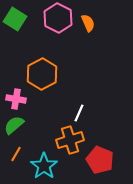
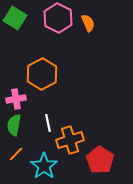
green square: moved 1 px up
pink cross: rotated 18 degrees counterclockwise
white line: moved 31 px left, 10 px down; rotated 36 degrees counterclockwise
green semicircle: rotated 40 degrees counterclockwise
orange line: rotated 14 degrees clockwise
red pentagon: rotated 12 degrees clockwise
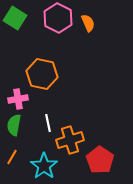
orange hexagon: rotated 20 degrees counterclockwise
pink cross: moved 2 px right
orange line: moved 4 px left, 3 px down; rotated 14 degrees counterclockwise
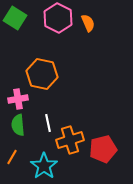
green semicircle: moved 4 px right; rotated 15 degrees counterclockwise
red pentagon: moved 3 px right, 11 px up; rotated 24 degrees clockwise
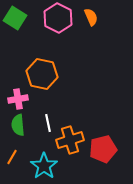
orange semicircle: moved 3 px right, 6 px up
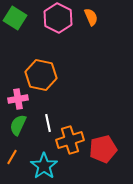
orange hexagon: moved 1 px left, 1 px down
green semicircle: rotated 30 degrees clockwise
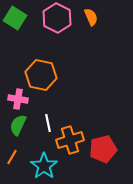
pink hexagon: moved 1 px left
pink cross: rotated 18 degrees clockwise
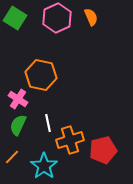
pink hexagon: rotated 8 degrees clockwise
pink cross: rotated 24 degrees clockwise
red pentagon: moved 1 px down
orange line: rotated 14 degrees clockwise
